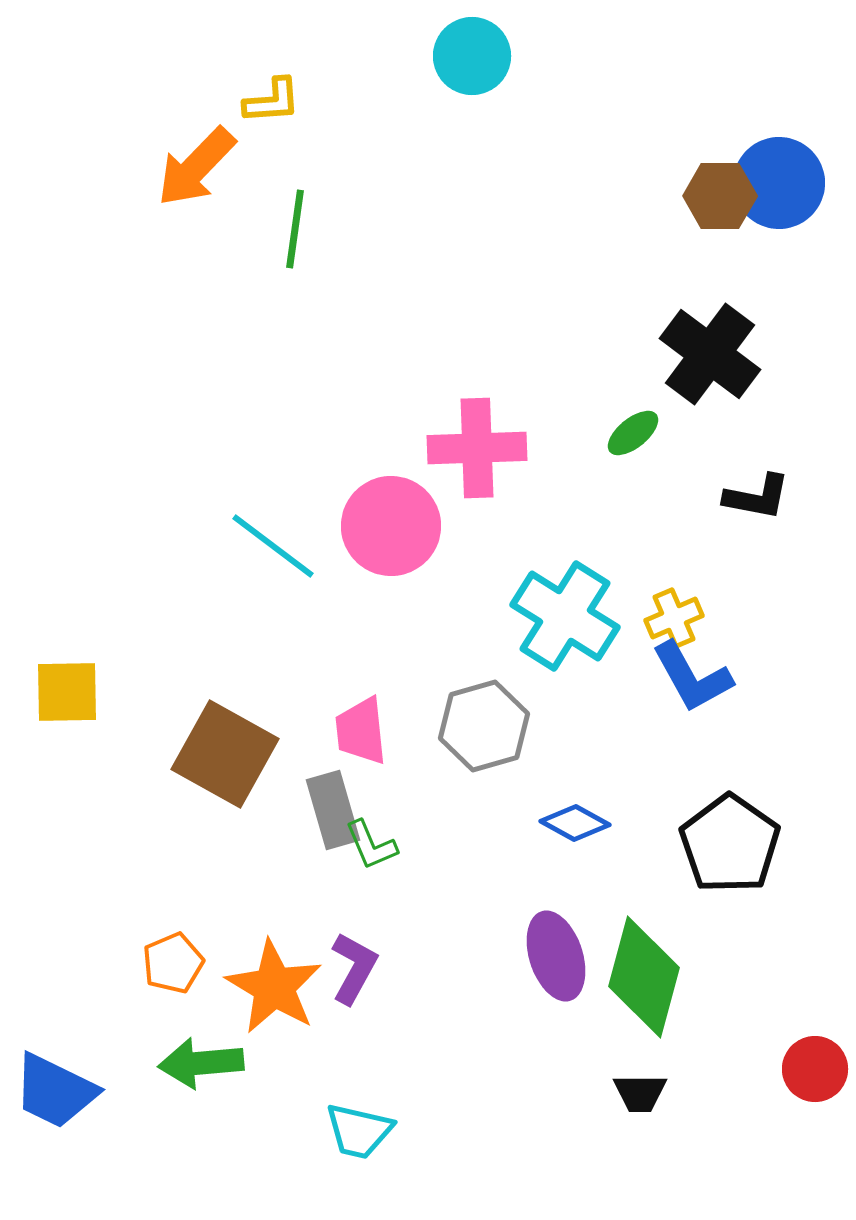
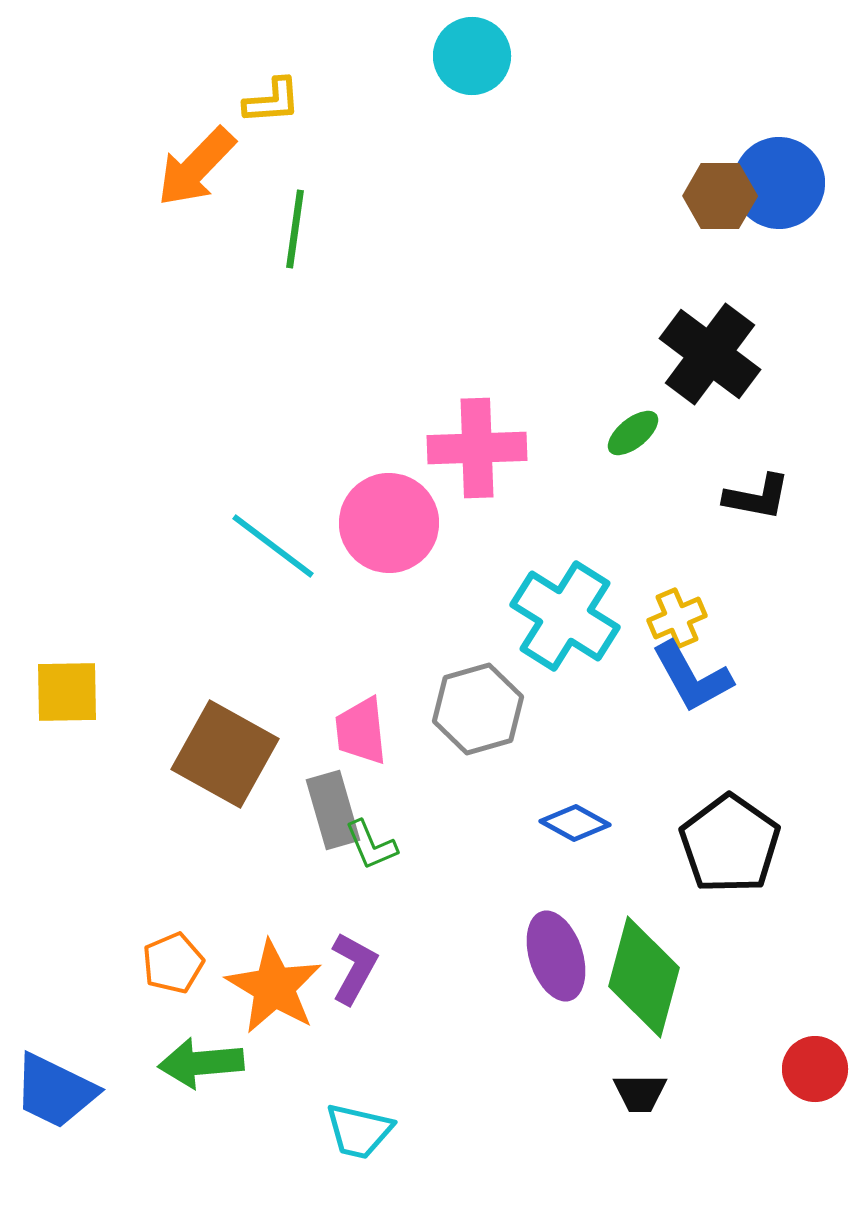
pink circle: moved 2 px left, 3 px up
yellow cross: moved 3 px right
gray hexagon: moved 6 px left, 17 px up
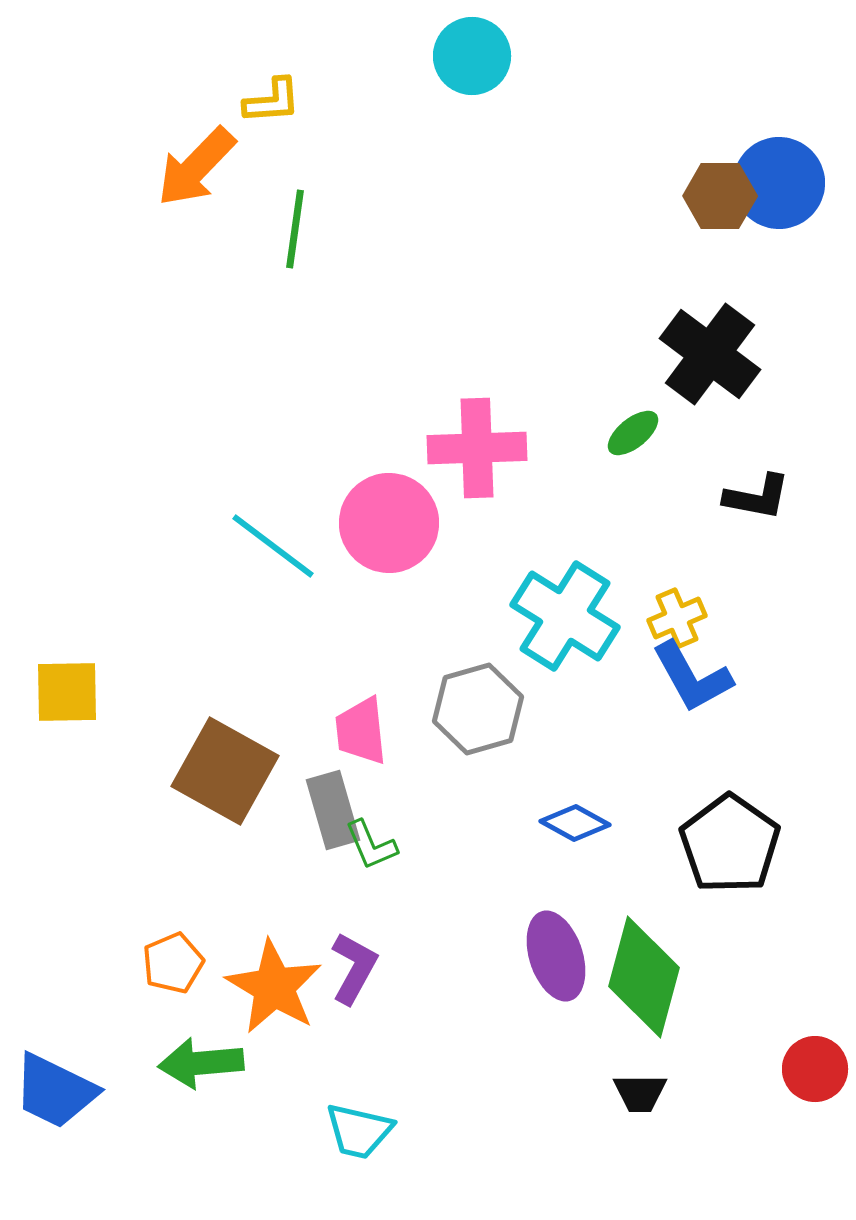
brown square: moved 17 px down
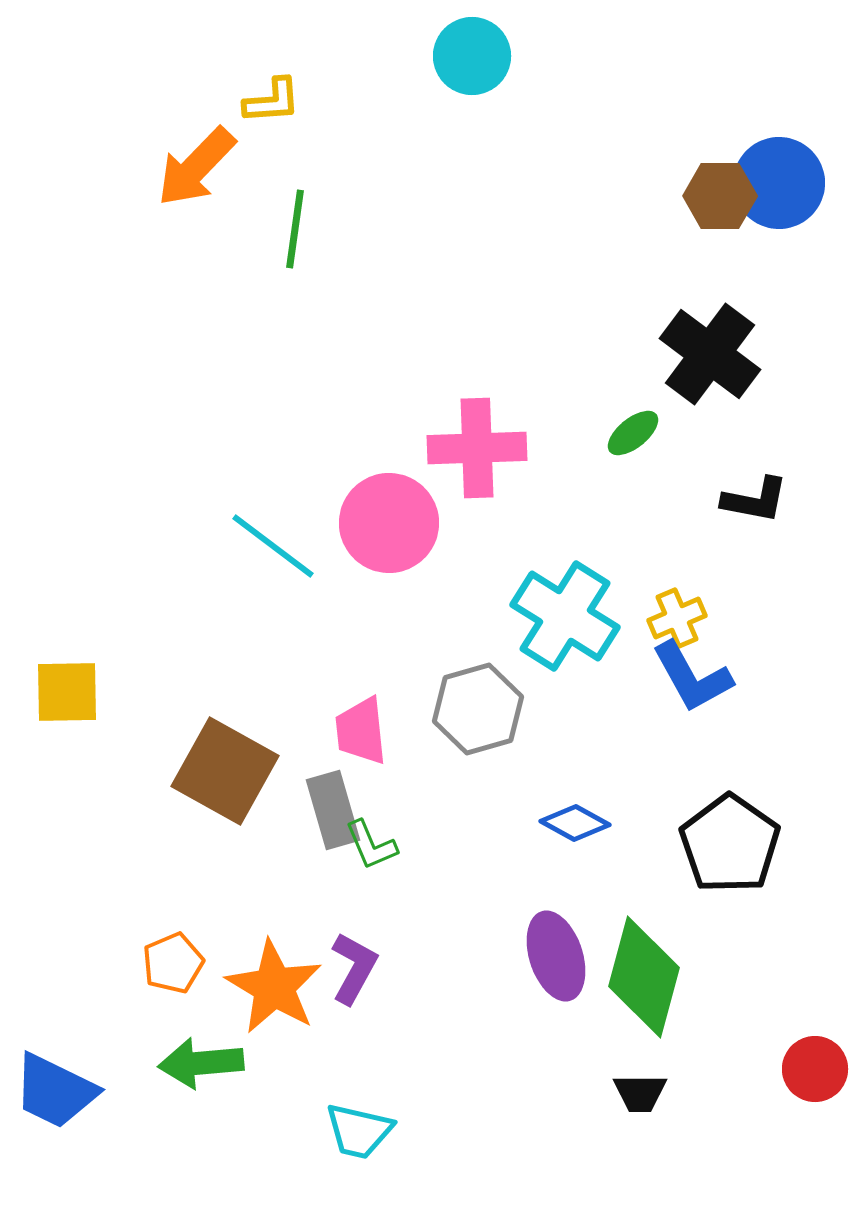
black L-shape: moved 2 px left, 3 px down
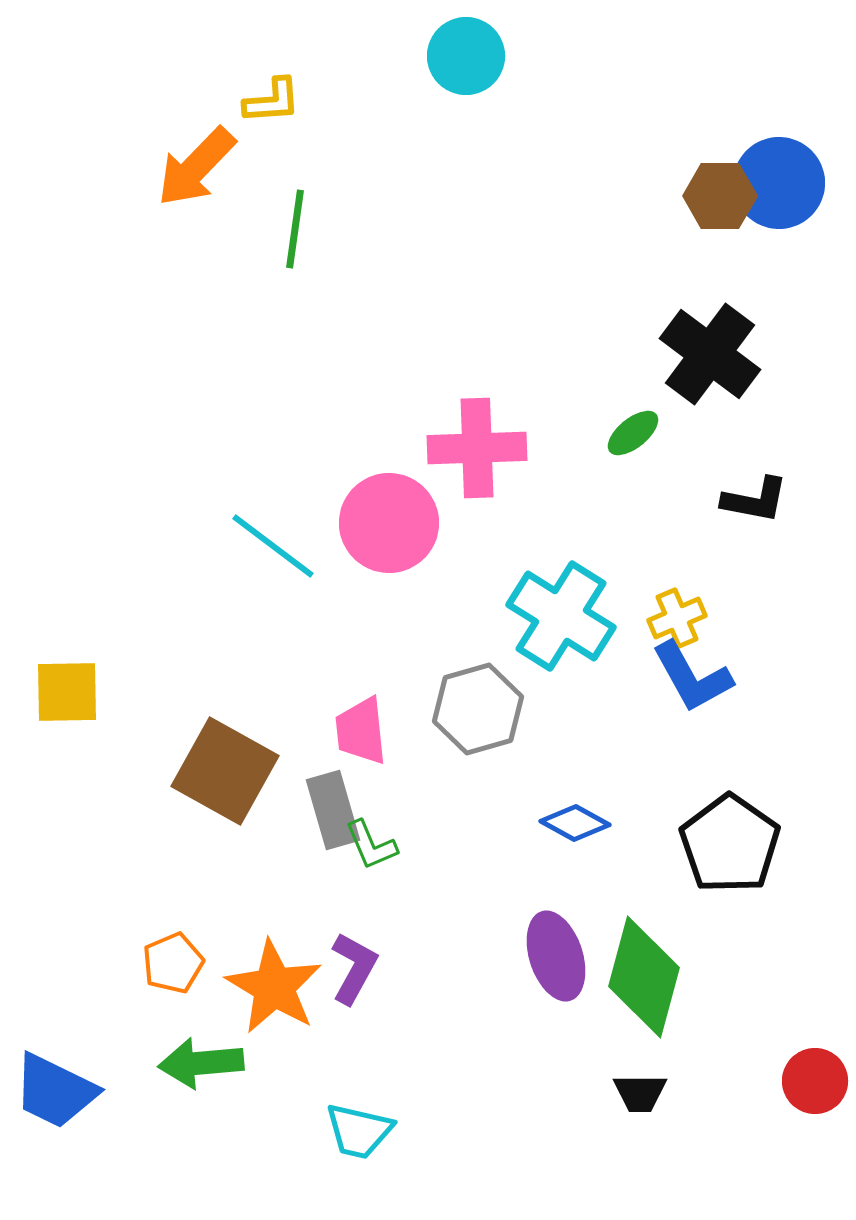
cyan circle: moved 6 px left
cyan cross: moved 4 px left
red circle: moved 12 px down
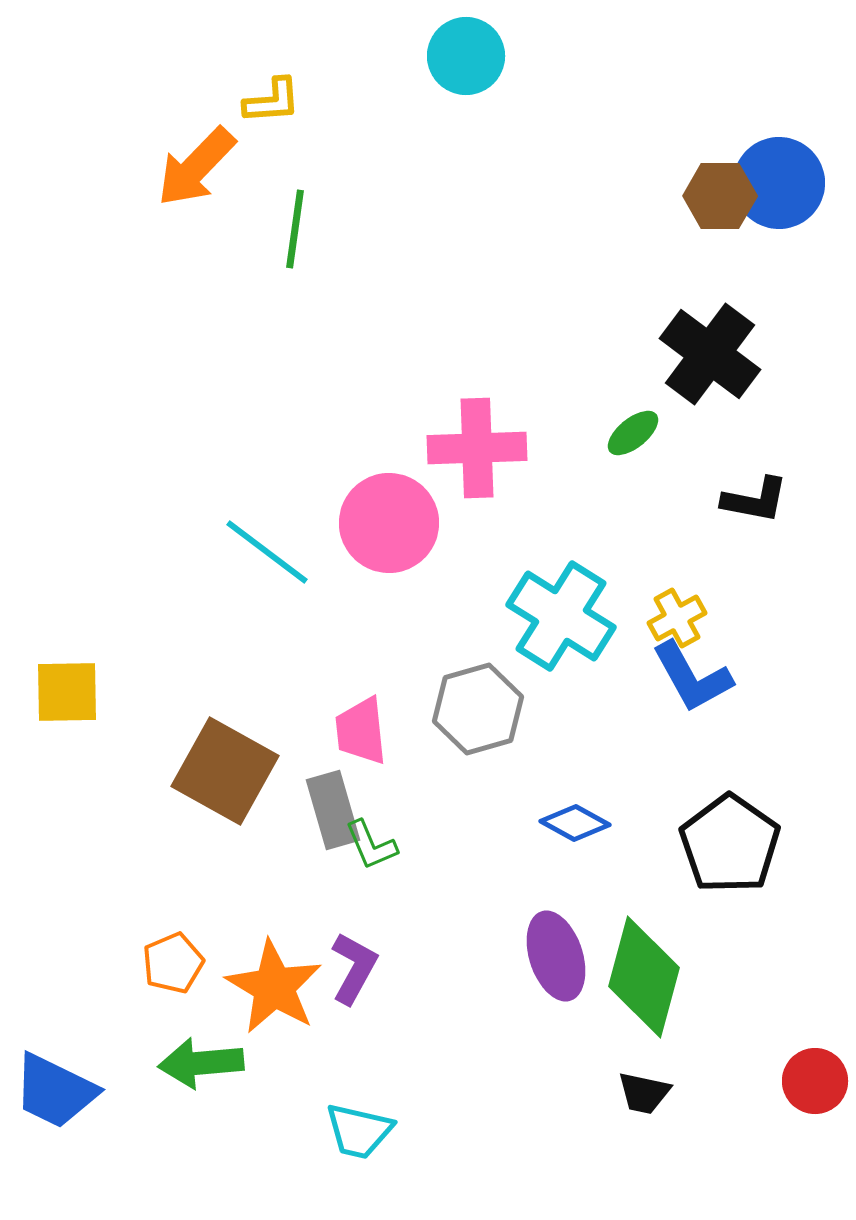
cyan line: moved 6 px left, 6 px down
yellow cross: rotated 6 degrees counterclockwise
black trapezoid: moved 4 px right; rotated 12 degrees clockwise
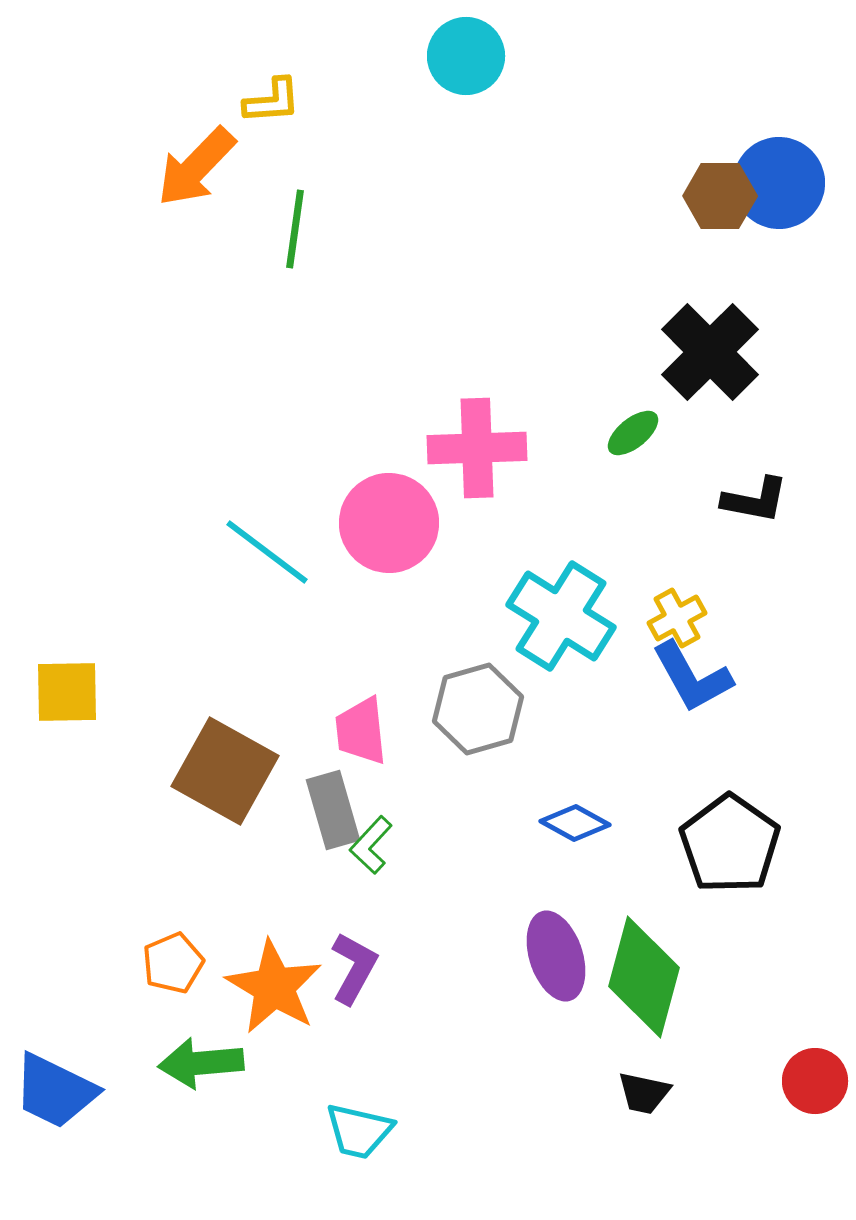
black cross: moved 2 px up; rotated 8 degrees clockwise
green L-shape: rotated 66 degrees clockwise
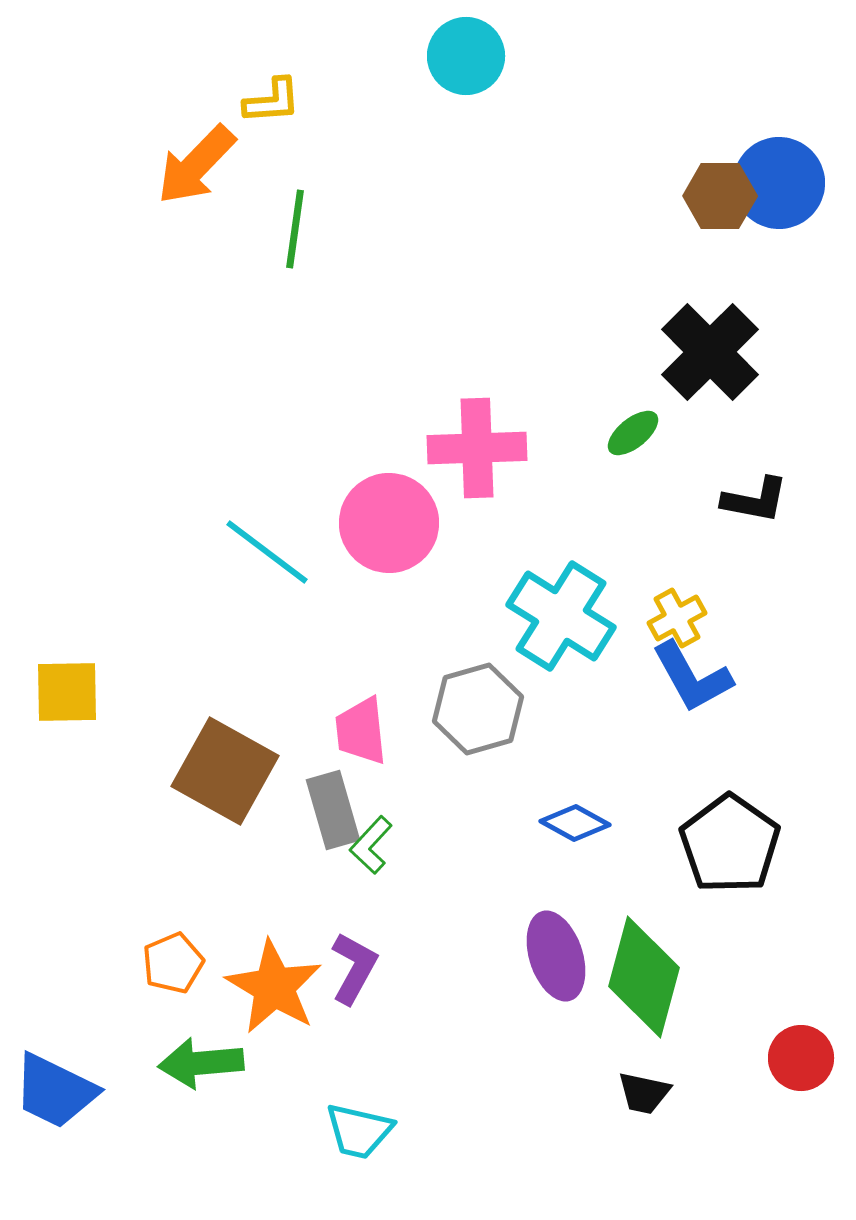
orange arrow: moved 2 px up
red circle: moved 14 px left, 23 px up
